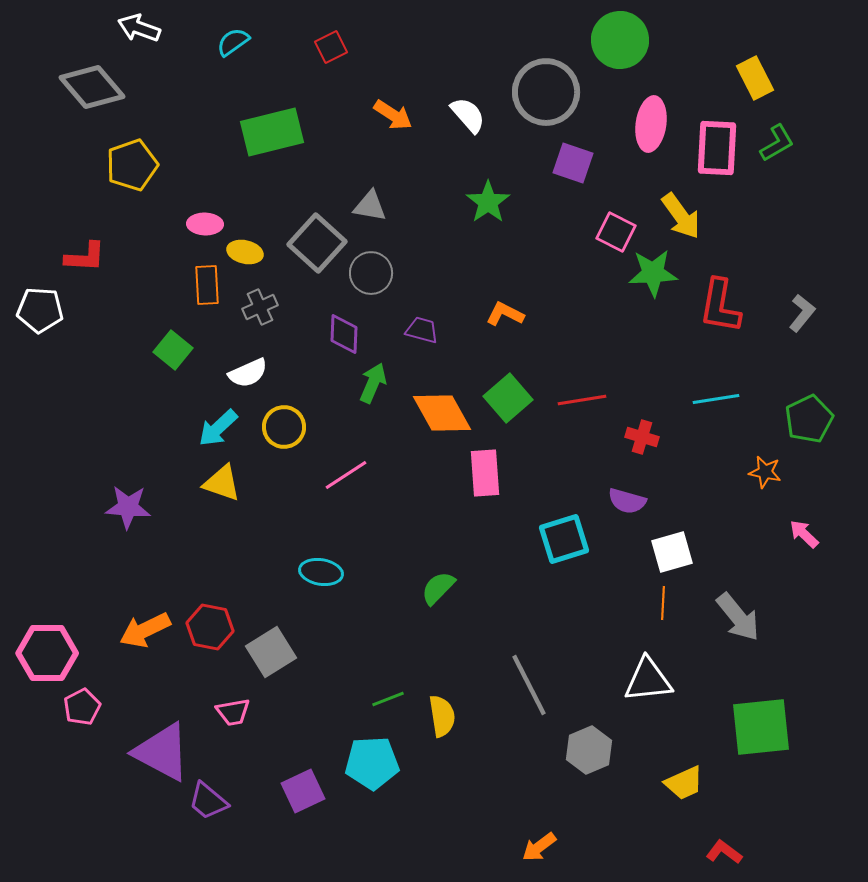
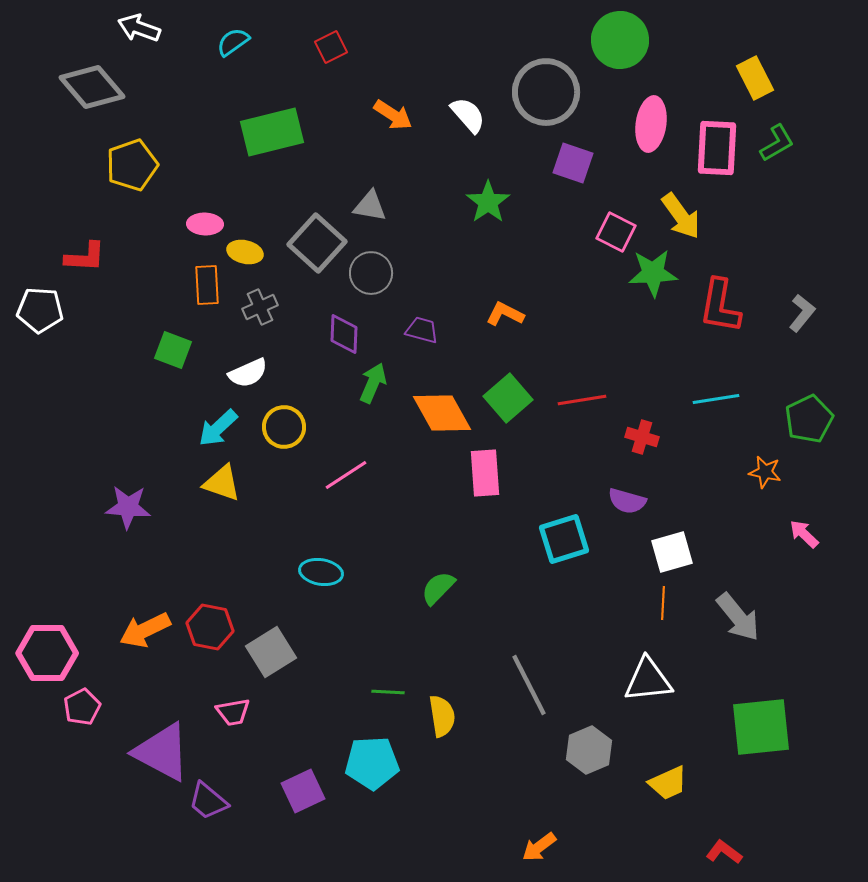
green square at (173, 350): rotated 18 degrees counterclockwise
green line at (388, 699): moved 7 px up; rotated 24 degrees clockwise
yellow trapezoid at (684, 783): moved 16 px left
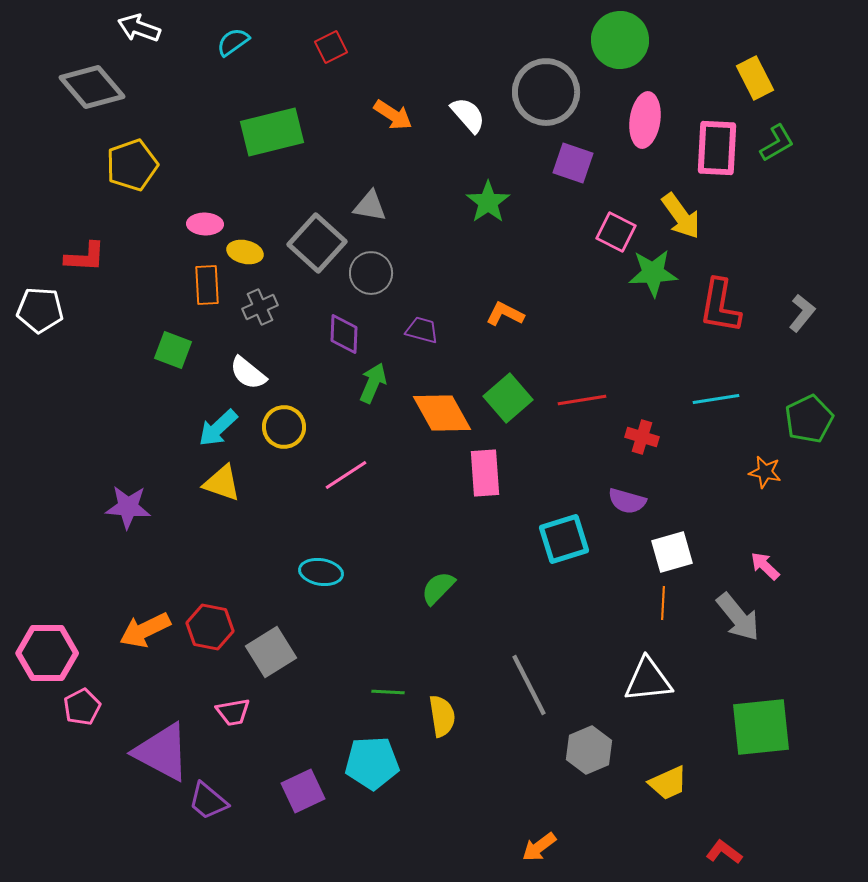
pink ellipse at (651, 124): moved 6 px left, 4 px up
white semicircle at (248, 373): rotated 63 degrees clockwise
pink arrow at (804, 534): moved 39 px left, 32 px down
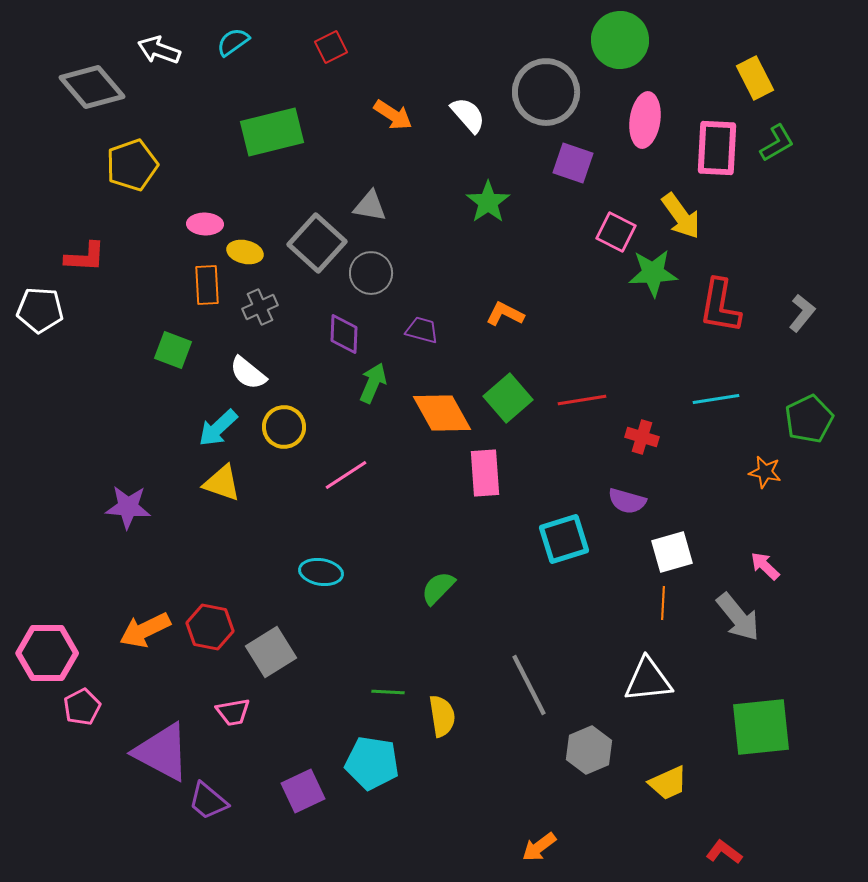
white arrow at (139, 28): moved 20 px right, 22 px down
cyan pentagon at (372, 763): rotated 12 degrees clockwise
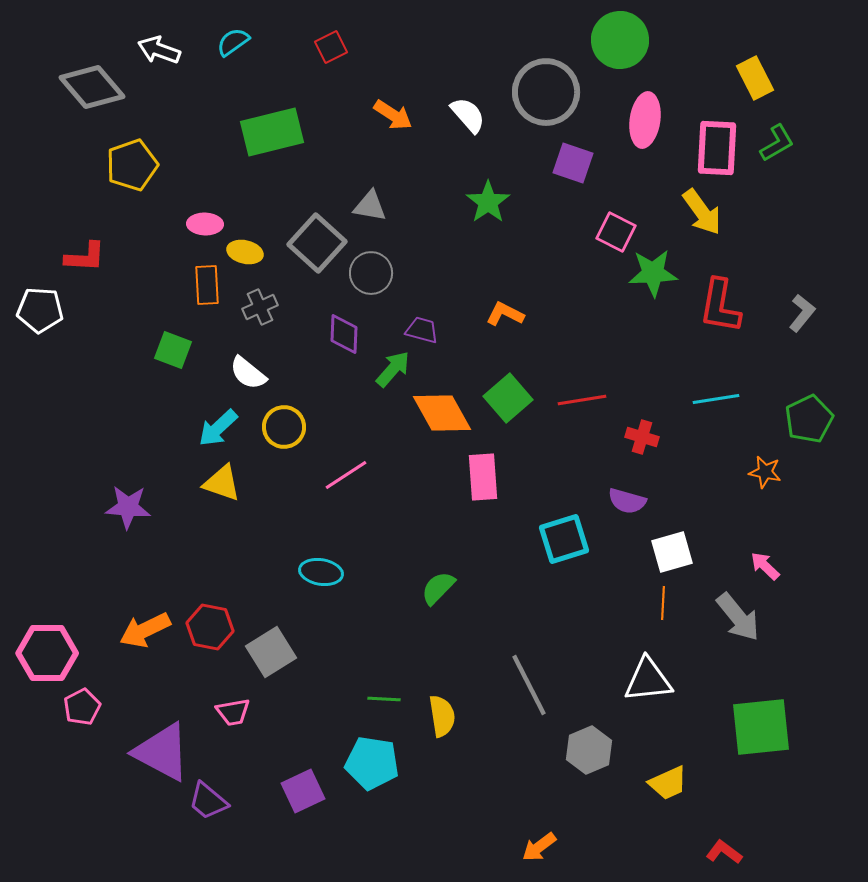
yellow arrow at (681, 216): moved 21 px right, 4 px up
green arrow at (373, 383): moved 20 px right, 14 px up; rotated 18 degrees clockwise
pink rectangle at (485, 473): moved 2 px left, 4 px down
green line at (388, 692): moved 4 px left, 7 px down
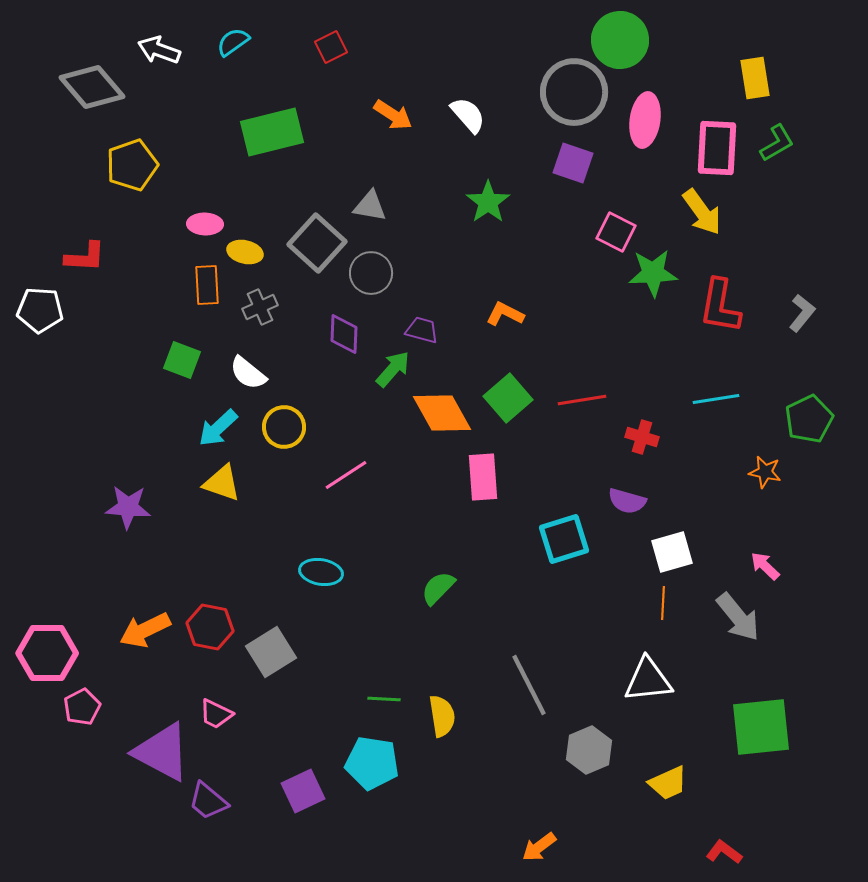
yellow rectangle at (755, 78): rotated 18 degrees clockwise
gray circle at (546, 92): moved 28 px right
green square at (173, 350): moved 9 px right, 10 px down
pink trapezoid at (233, 712): moved 17 px left, 2 px down; rotated 36 degrees clockwise
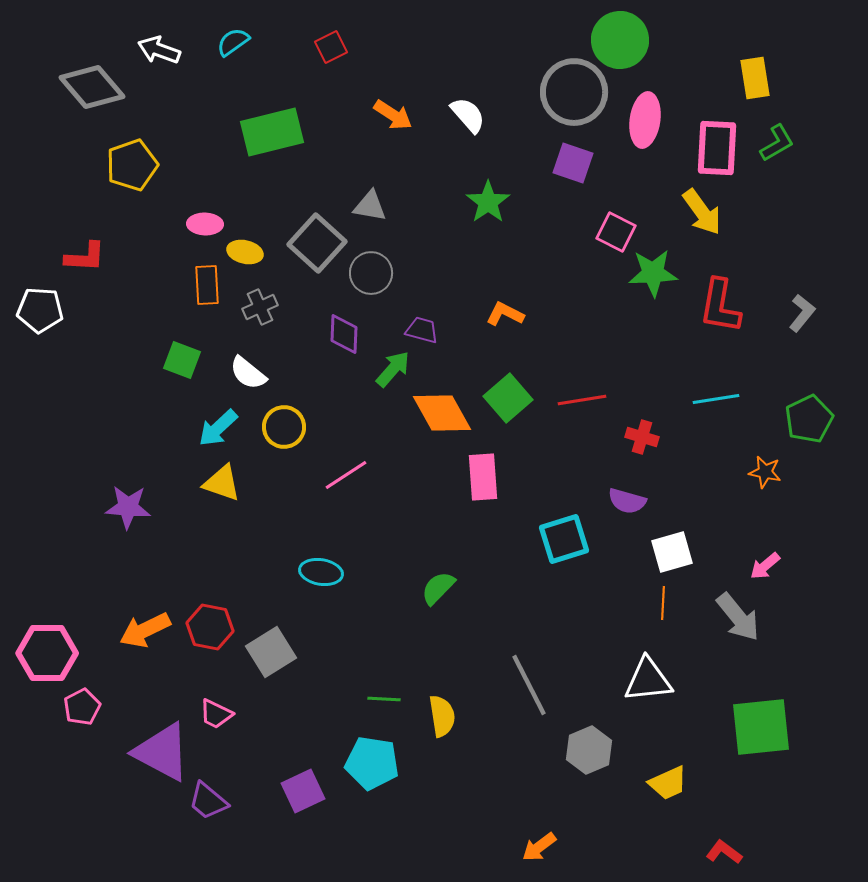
pink arrow at (765, 566): rotated 84 degrees counterclockwise
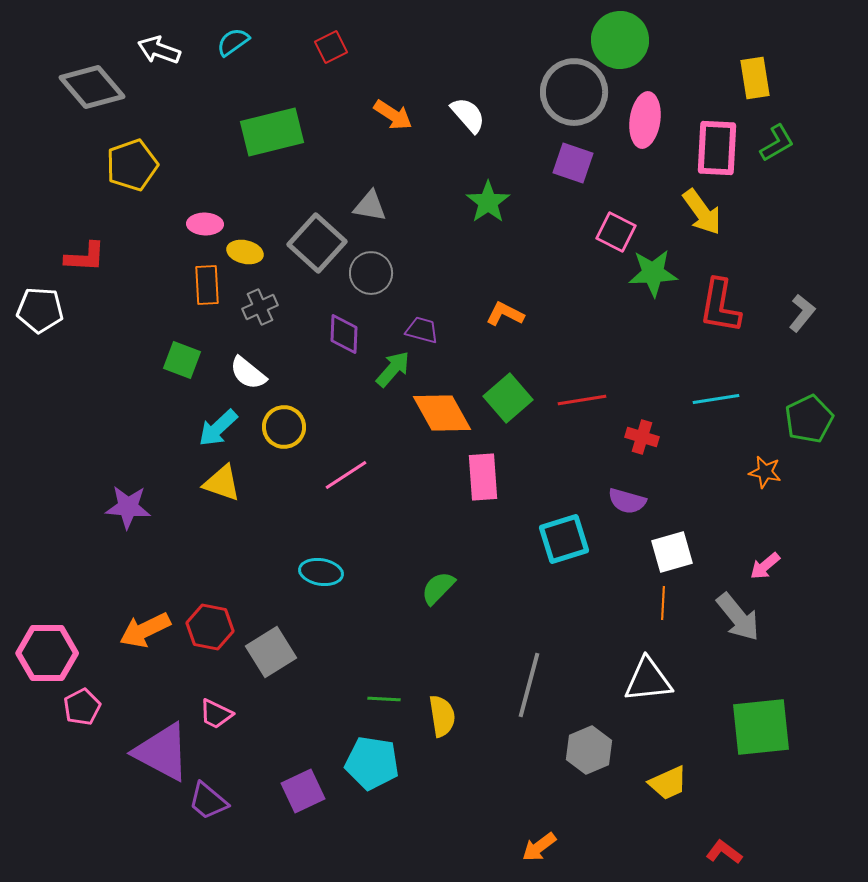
gray line at (529, 685): rotated 42 degrees clockwise
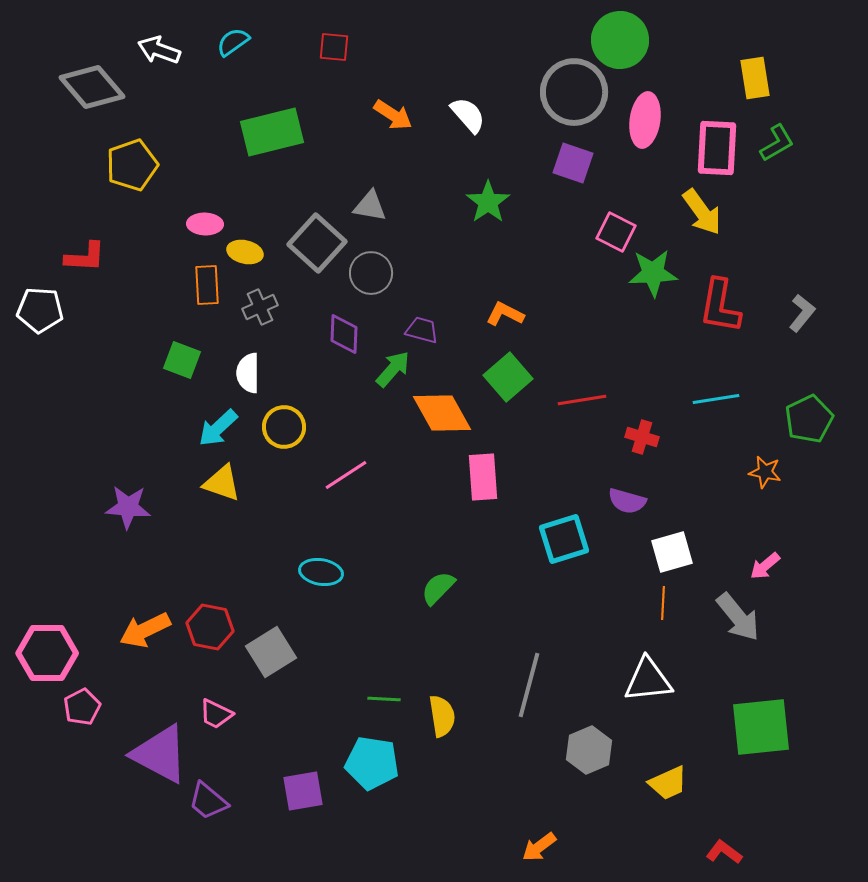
red square at (331, 47): moved 3 px right; rotated 32 degrees clockwise
white semicircle at (248, 373): rotated 51 degrees clockwise
green square at (508, 398): moved 21 px up
purple triangle at (162, 752): moved 2 px left, 2 px down
purple square at (303, 791): rotated 15 degrees clockwise
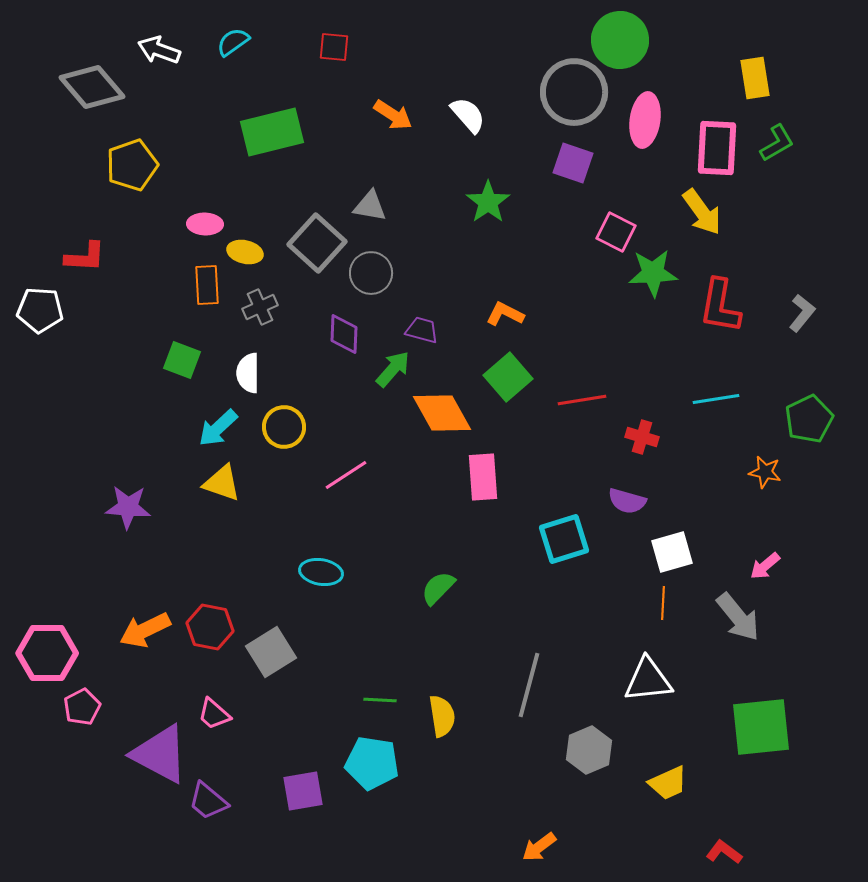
green line at (384, 699): moved 4 px left, 1 px down
pink trapezoid at (216, 714): moved 2 px left; rotated 15 degrees clockwise
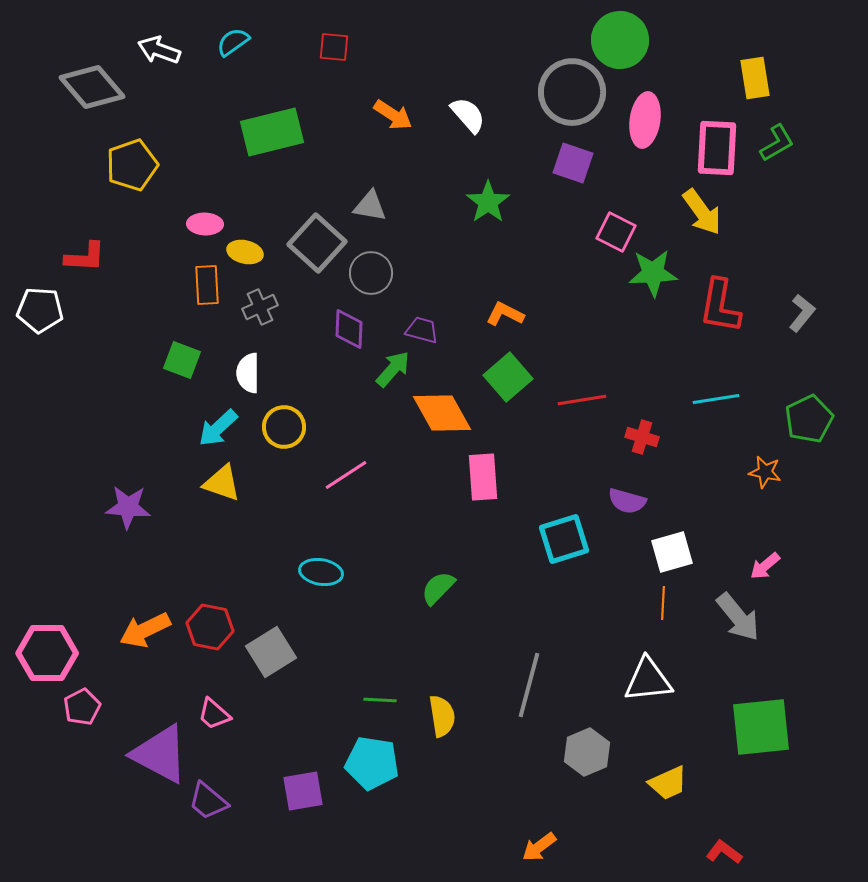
gray circle at (574, 92): moved 2 px left
purple diamond at (344, 334): moved 5 px right, 5 px up
gray hexagon at (589, 750): moved 2 px left, 2 px down
